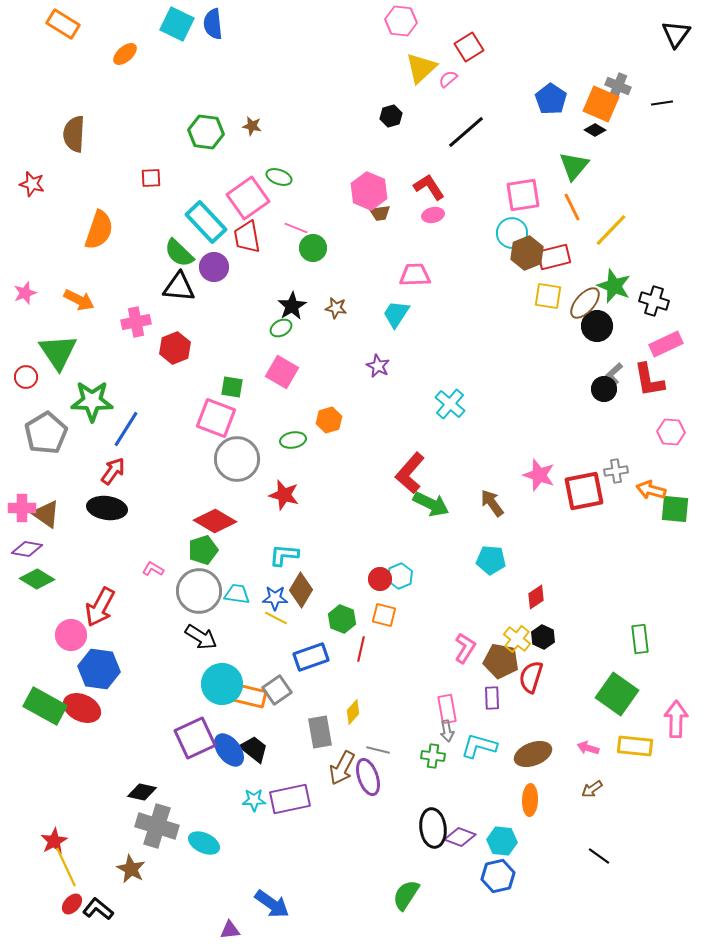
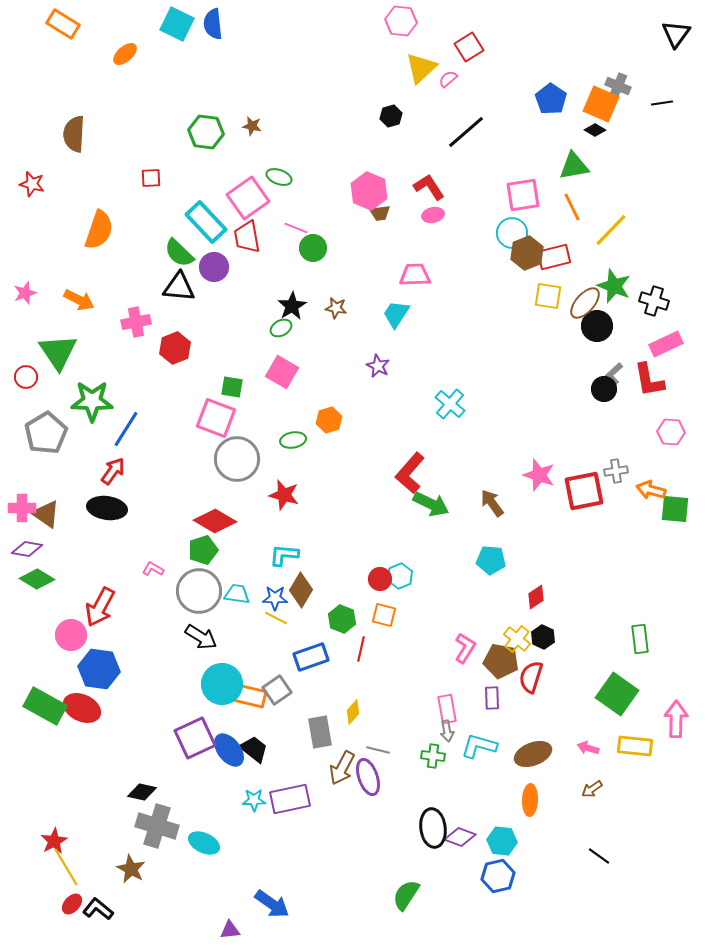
green triangle at (574, 166): rotated 40 degrees clockwise
yellow line at (66, 867): rotated 6 degrees counterclockwise
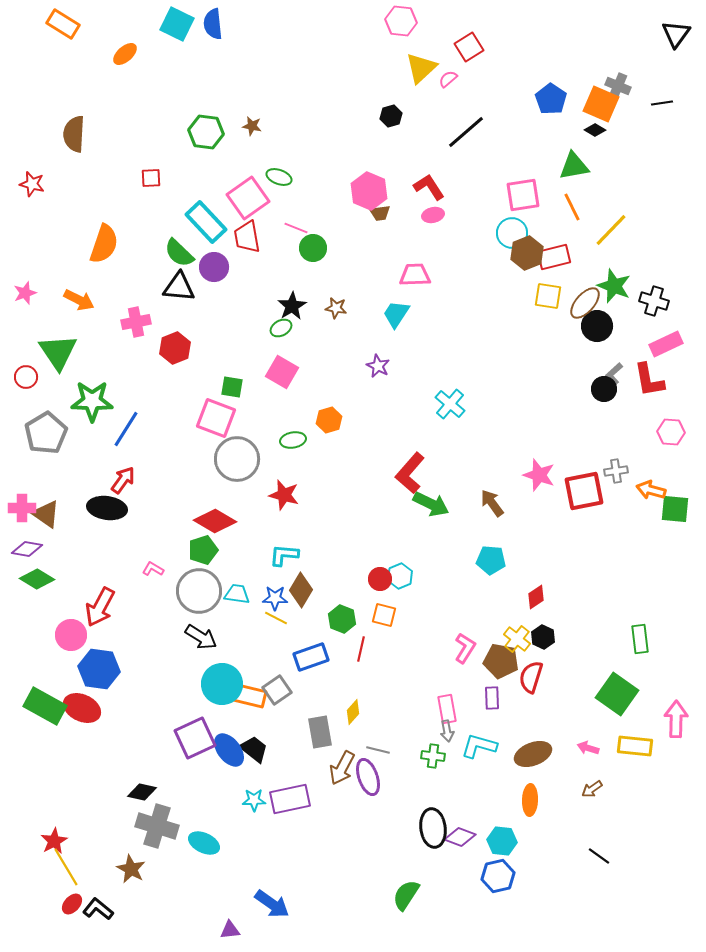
orange semicircle at (99, 230): moved 5 px right, 14 px down
red arrow at (113, 471): moved 10 px right, 9 px down
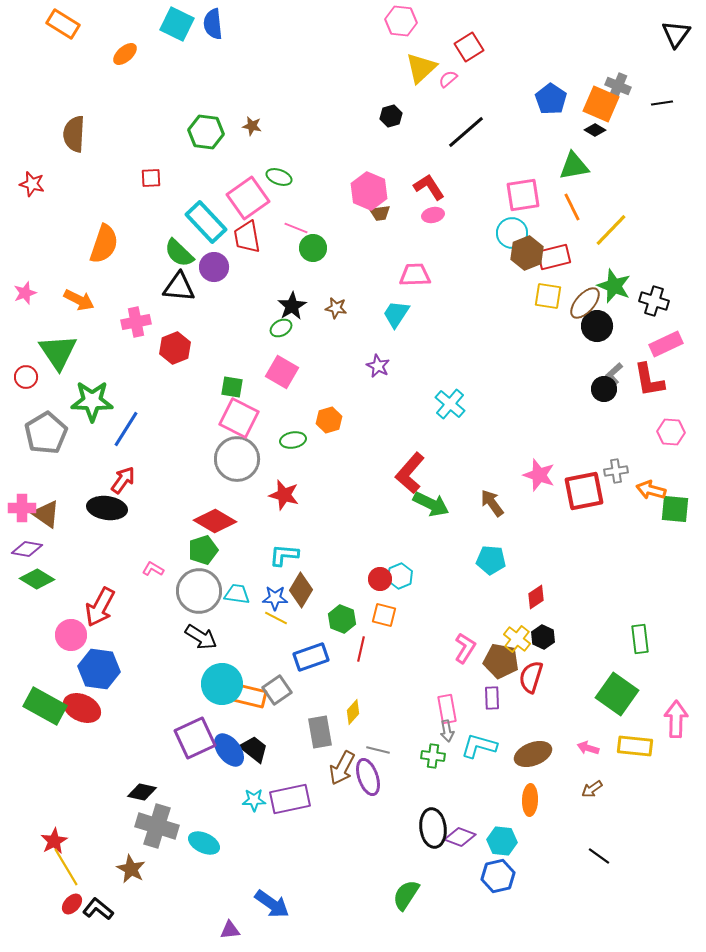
pink square at (216, 418): moved 23 px right; rotated 6 degrees clockwise
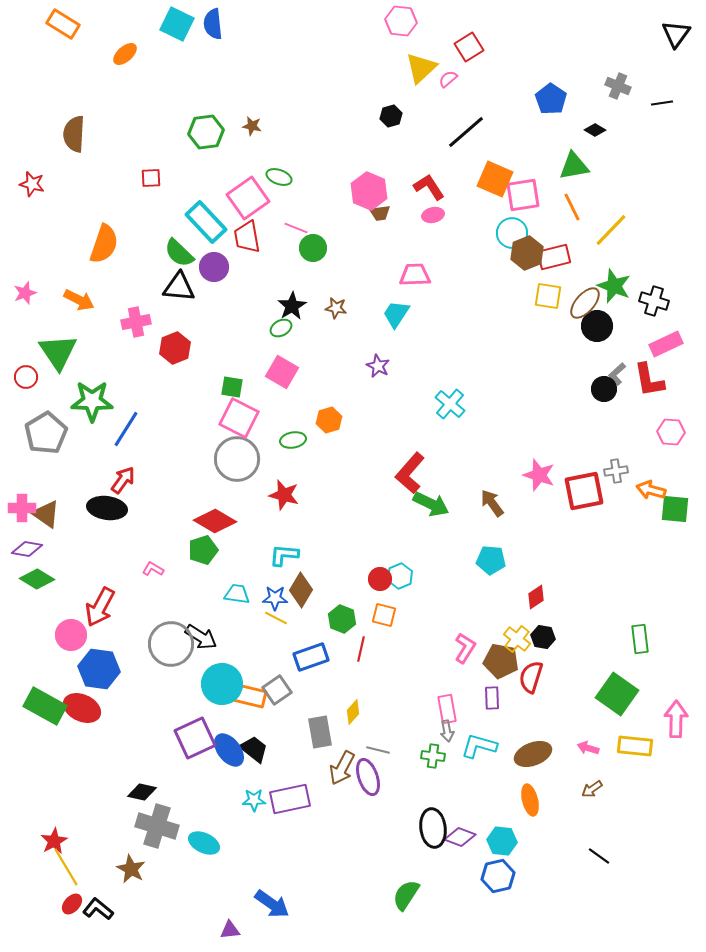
orange square at (601, 104): moved 106 px left, 75 px down
green hexagon at (206, 132): rotated 16 degrees counterclockwise
gray L-shape at (614, 374): moved 3 px right
gray circle at (199, 591): moved 28 px left, 53 px down
black hexagon at (543, 637): rotated 15 degrees counterclockwise
orange ellipse at (530, 800): rotated 16 degrees counterclockwise
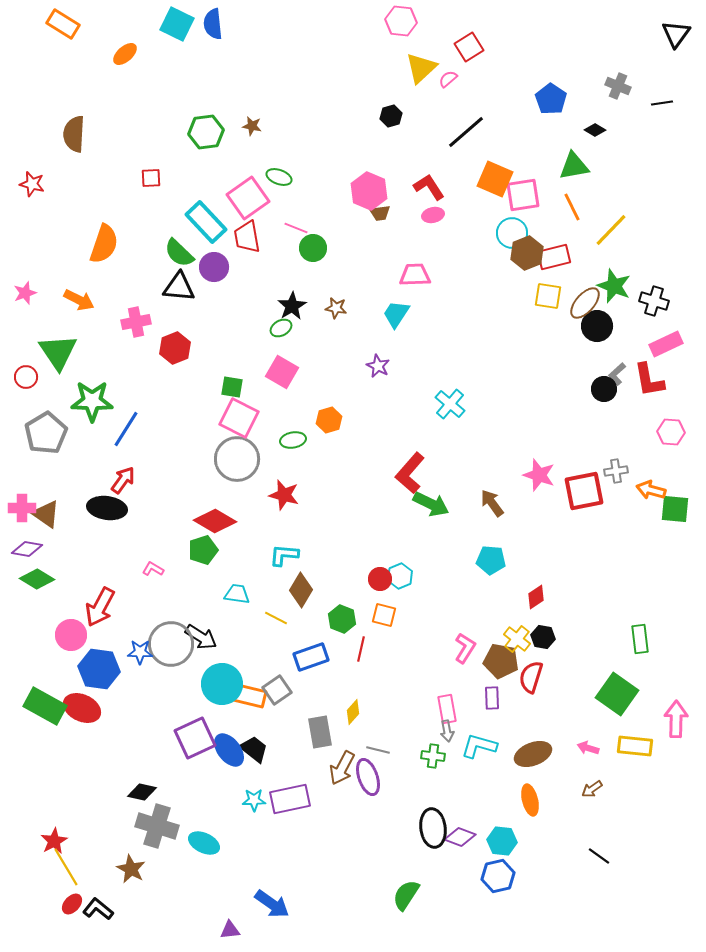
blue star at (275, 598): moved 135 px left, 54 px down
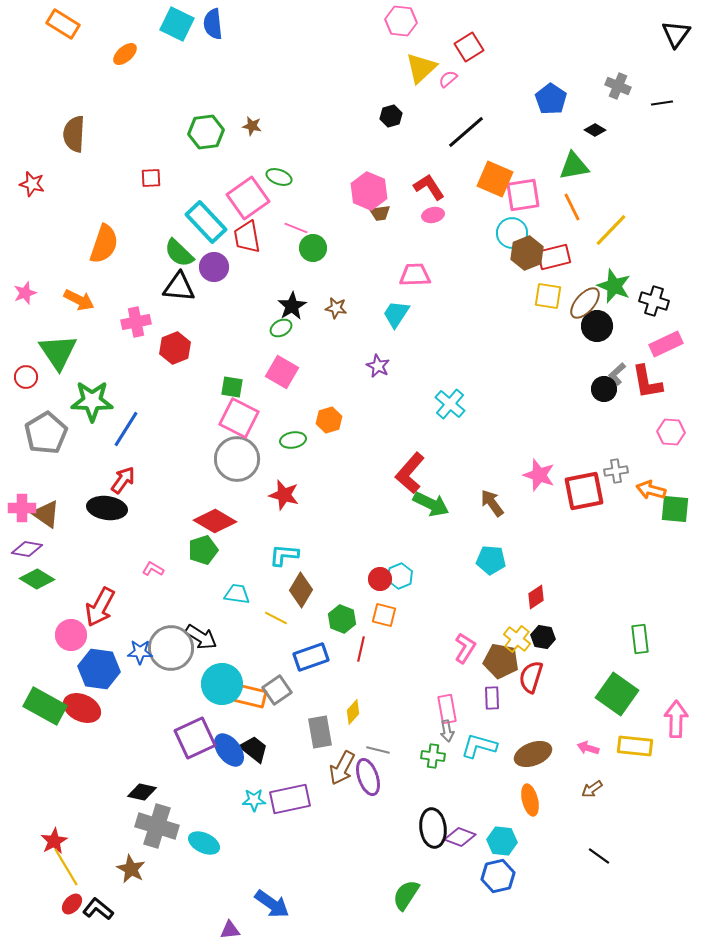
red L-shape at (649, 380): moved 2 px left, 2 px down
gray circle at (171, 644): moved 4 px down
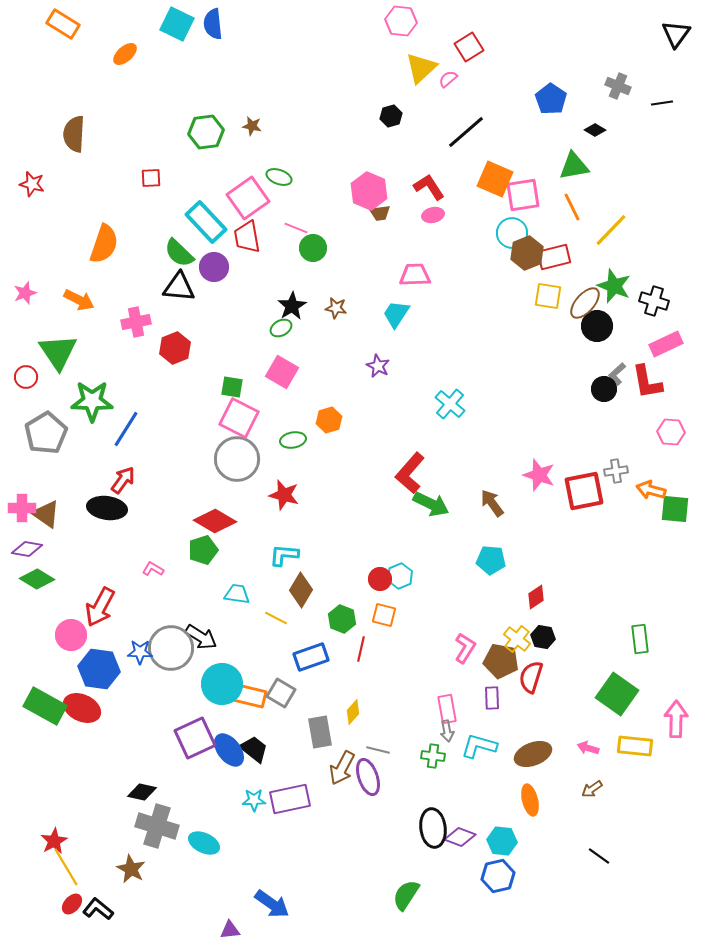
gray square at (277, 690): moved 4 px right, 3 px down; rotated 24 degrees counterclockwise
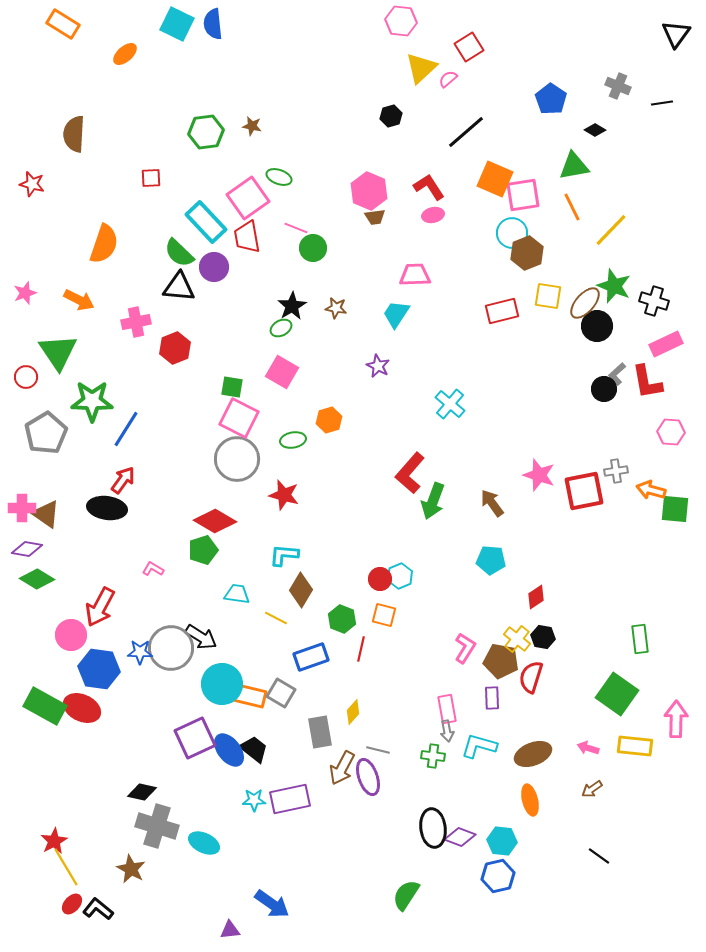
brown trapezoid at (380, 213): moved 5 px left, 4 px down
red rectangle at (554, 257): moved 52 px left, 54 px down
green arrow at (431, 504): moved 2 px right, 3 px up; rotated 84 degrees clockwise
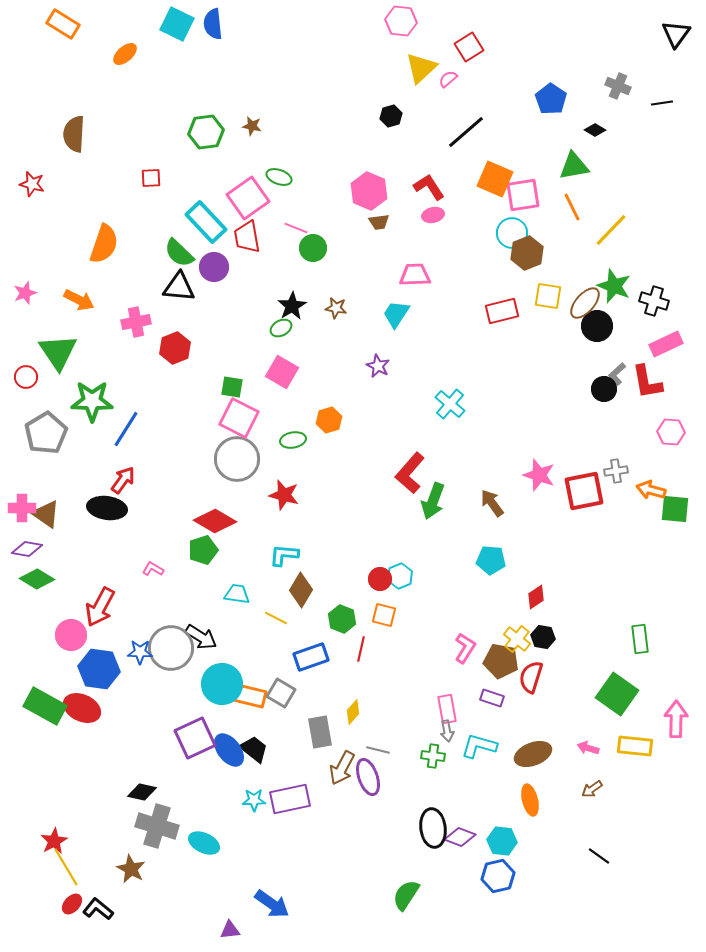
brown trapezoid at (375, 217): moved 4 px right, 5 px down
purple rectangle at (492, 698): rotated 70 degrees counterclockwise
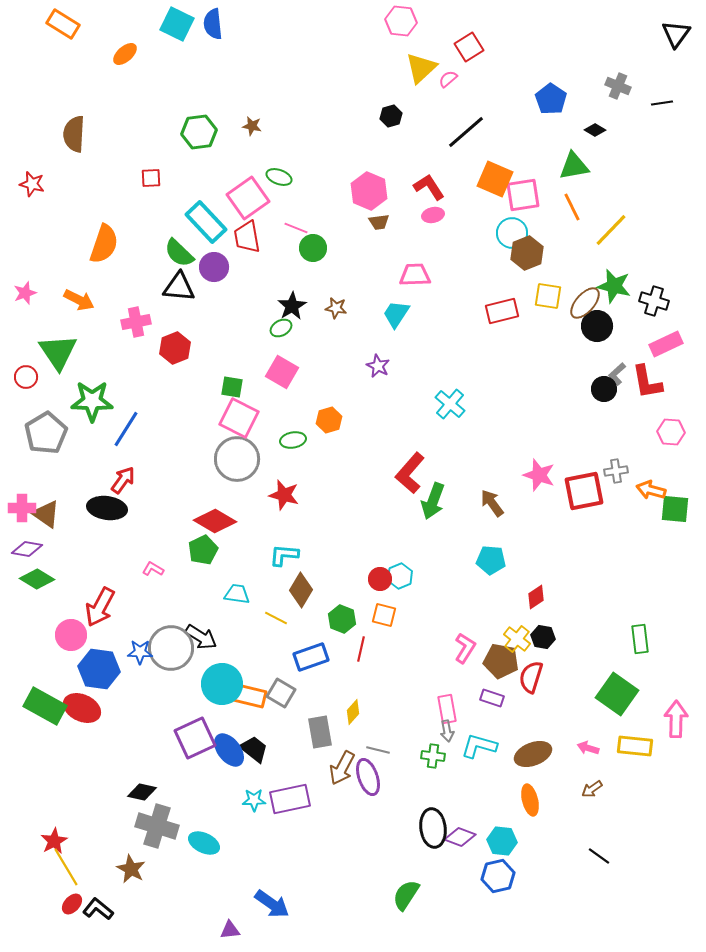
green hexagon at (206, 132): moved 7 px left
green star at (614, 286): rotated 8 degrees counterclockwise
green pentagon at (203, 550): rotated 8 degrees counterclockwise
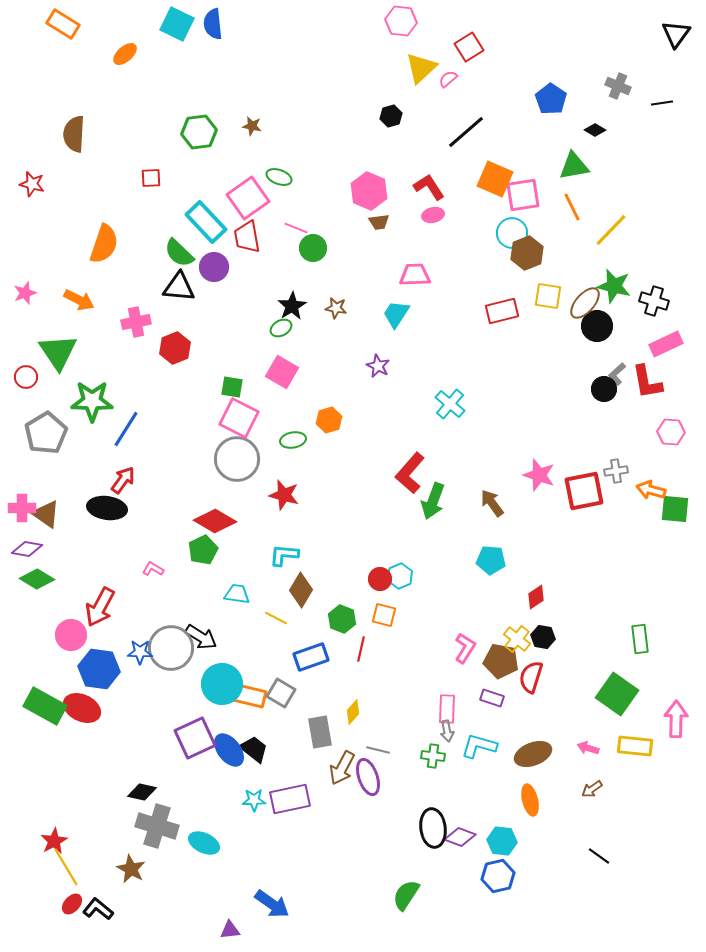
pink rectangle at (447, 709): rotated 12 degrees clockwise
